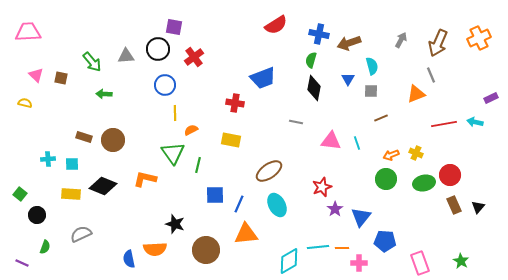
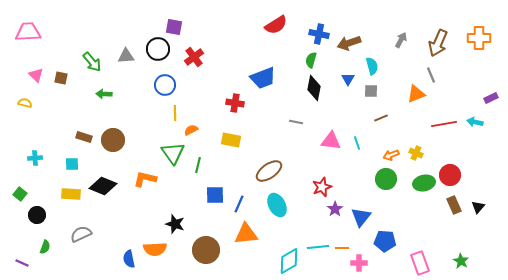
orange cross at (479, 38): rotated 25 degrees clockwise
cyan cross at (48, 159): moved 13 px left, 1 px up
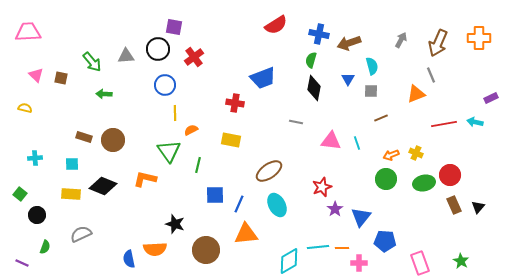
yellow semicircle at (25, 103): moved 5 px down
green triangle at (173, 153): moved 4 px left, 2 px up
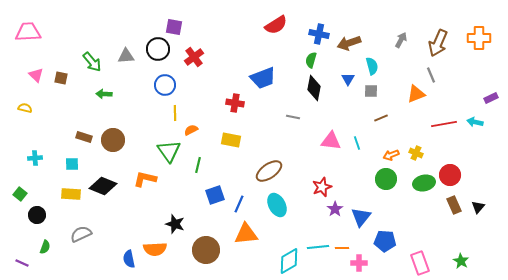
gray line at (296, 122): moved 3 px left, 5 px up
blue square at (215, 195): rotated 18 degrees counterclockwise
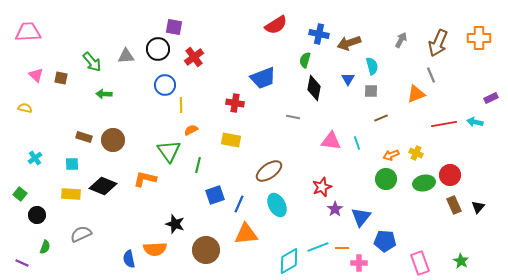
green semicircle at (311, 60): moved 6 px left
yellow line at (175, 113): moved 6 px right, 8 px up
cyan cross at (35, 158): rotated 32 degrees counterclockwise
cyan line at (318, 247): rotated 15 degrees counterclockwise
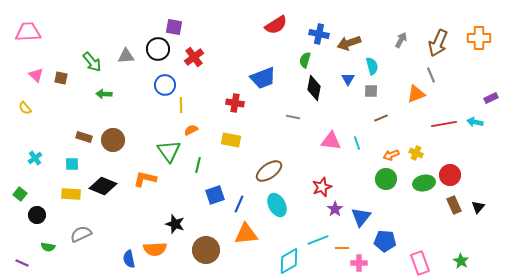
yellow semicircle at (25, 108): rotated 144 degrees counterclockwise
green semicircle at (45, 247): moved 3 px right; rotated 80 degrees clockwise
cyan line at (318, 247): moved 7 px up
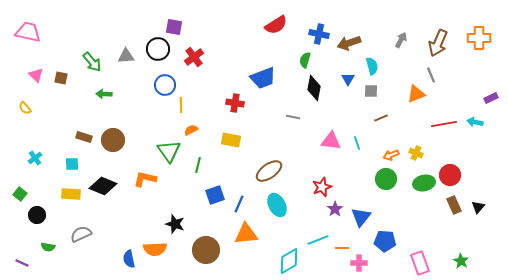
pink trapezoid at (28, 32): rotated 16 degrees clockwise
